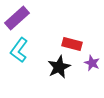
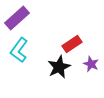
red rectangle: rotated 48 degrees counterclockwise
purple star: moved 1 px left, 1 px down
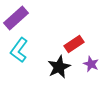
purple rectangle: moved 1 px left
red rectangle: moved 2 px right
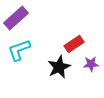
cyan L-shape: rotated 35 degrees clockwise
purple star: rotated 28 degrees counterclockwise
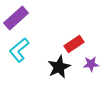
cyan L-shape: rotated 20 degrees counterclockwise
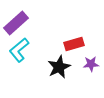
purple rectangle: moved 5 px down
red rectangle: rotated 18 degrees clockwise
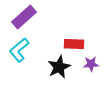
purple rectangle: moved 8 px right, 6 px up
red rectangle: rotated 18 degrees clockwise
